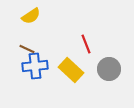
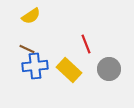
yellow rectangle: moved 2 px left
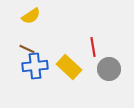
red line: moved 7 px right, 3 px down; rotated 12 degrees clockwise
yellow rectangle: moved 3 px up
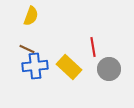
yellow semicircle: rotated 36 degrees counterclockwise
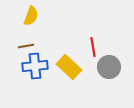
brown line: moved 1 px left, 3 px up; rotated 35 degrees counterclockwise
gray circle: moved 2 px up
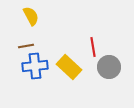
yellow semicircle: rotated 48 degrees counterclockwise
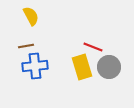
red line: rotated 60 degrees counterclockwise
yellow rectangle: moved 13 px right; rotated 30 degrees clockwise
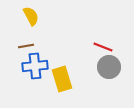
red line: moved 10 px right
yellow rectangle: moved 20 px left, 12 px down
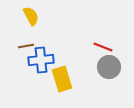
blue cross: moved 6 px right, 6 px up
